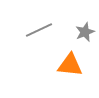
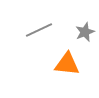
orange triangle: moved 3 px left, 1 px up
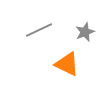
orange triangle: rotated 20 degrees clockwise
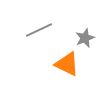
gray star: moved 6 px down
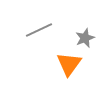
orange triangle: moved 2 px right; rotated 40 degrees clockwise
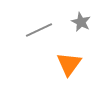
gray star: moved 4 px left, 16 px up; rotated 24 degrees counterclockwise
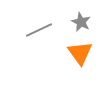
orange triangle: moved 11 px right, 11 px up; rotated 12 degrees counterclockwise
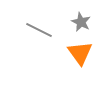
gray line: rotated 52 degrees clockwise
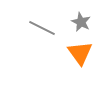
gray line: moved 3 px right, 2 px up
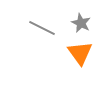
gray star: moved 1 px down
